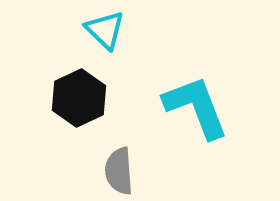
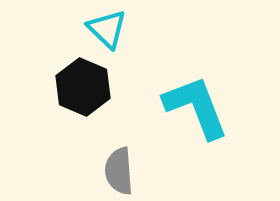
cyan triangle: moved 2 px right, 1 px up
black hexagon: moved 4 px right, 11 px up; rotated 12 degrees counterclockwise
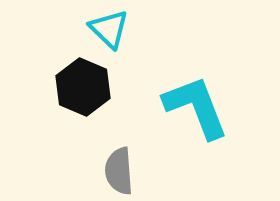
cyan triangle: moved 2 px right
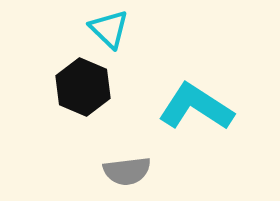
cyan L-shape: rotated 36 degrees counterclockwise
gray semicircle: moved 8 px right; rotated 93 degrees counterclockwise
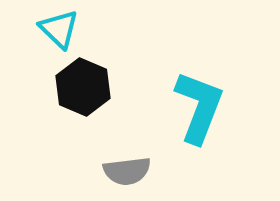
cyan triangle: moved 50 px left
cyan L-shape: moved 3 px right; rotated 78 degrees clockwise
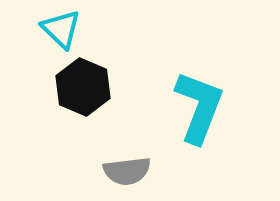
cyan triangle: moved 2 px right
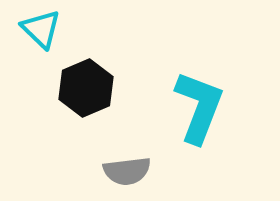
cyan triangle: moved 20 px left
black hexagon: moved 3 px right, 1 px down; rotated 14 degrees clockwise
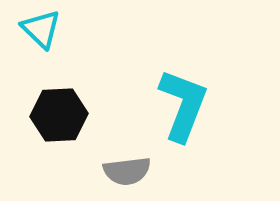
black hexagon: moved 27 px left, 27 px down; rotated 20 degrees clockwise
cyan L-shape: moved 16 px left, 2 px up
